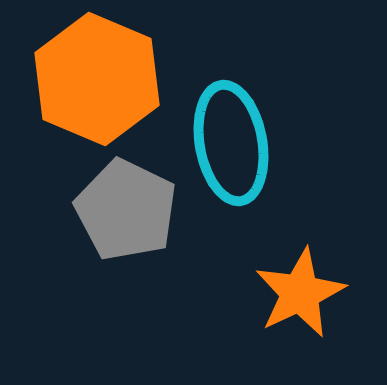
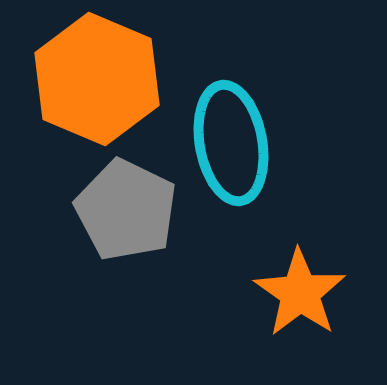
orange star: rotated 12 degrees counterclockwise
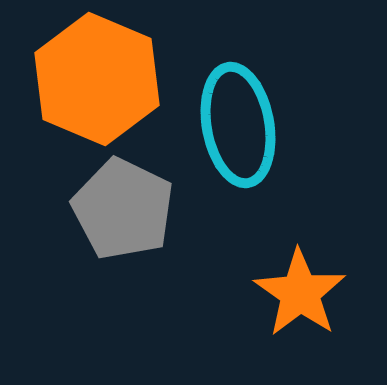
cyan ellipse: moved 7 px right, 18 px up
gray pentagon: moved 3 px left, 1 px up
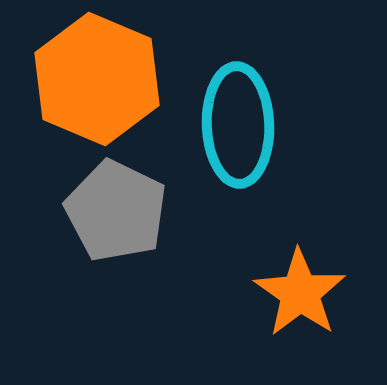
cyan ellipse: rotated 8 degrees clockwise
gray pentagon: moved 7 px left, 2 px down
